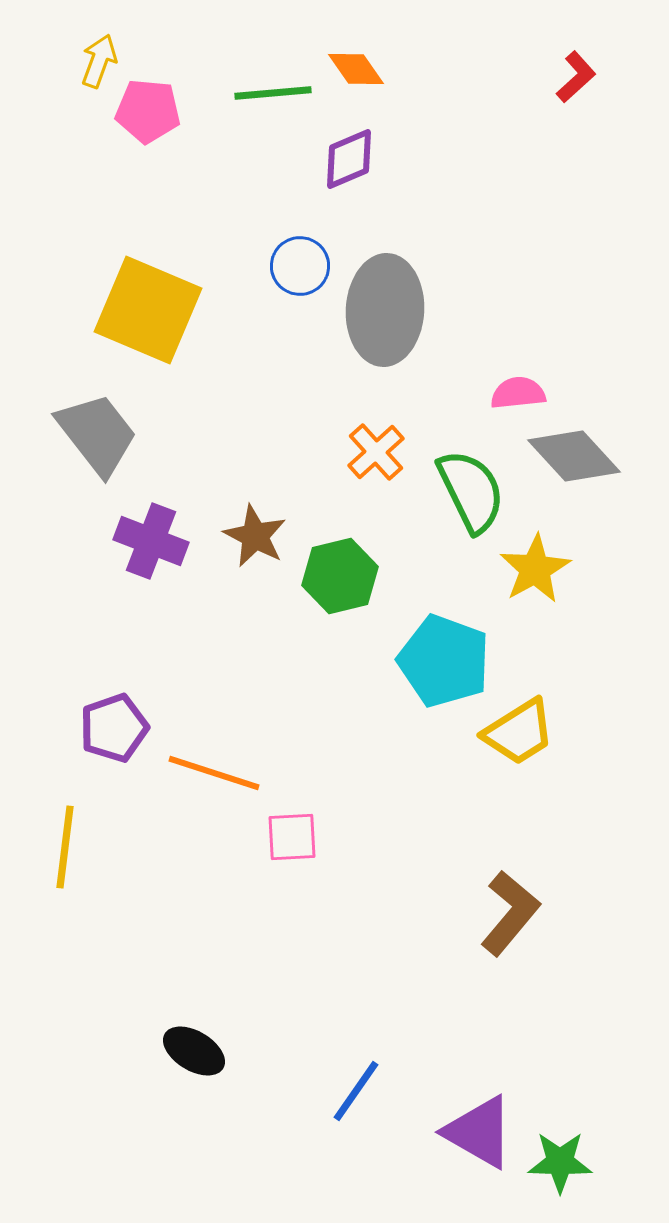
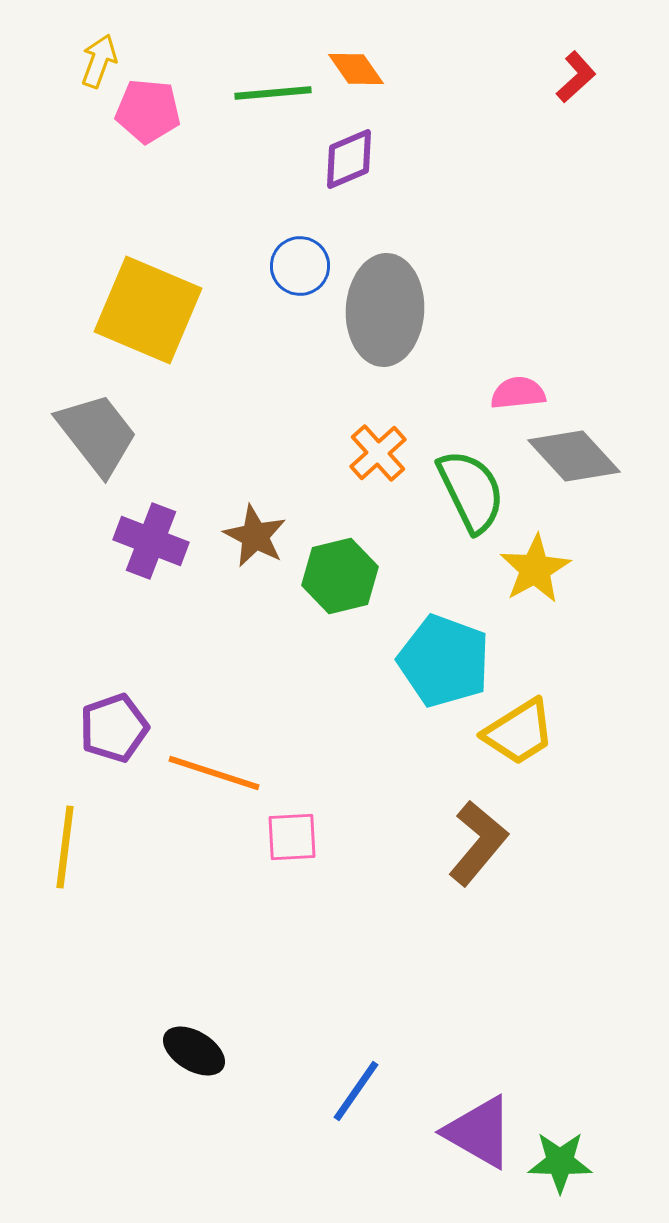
orange cross: moved 2 px right, 1 px down
brown L-shape: moved 32 px left, 70 px up
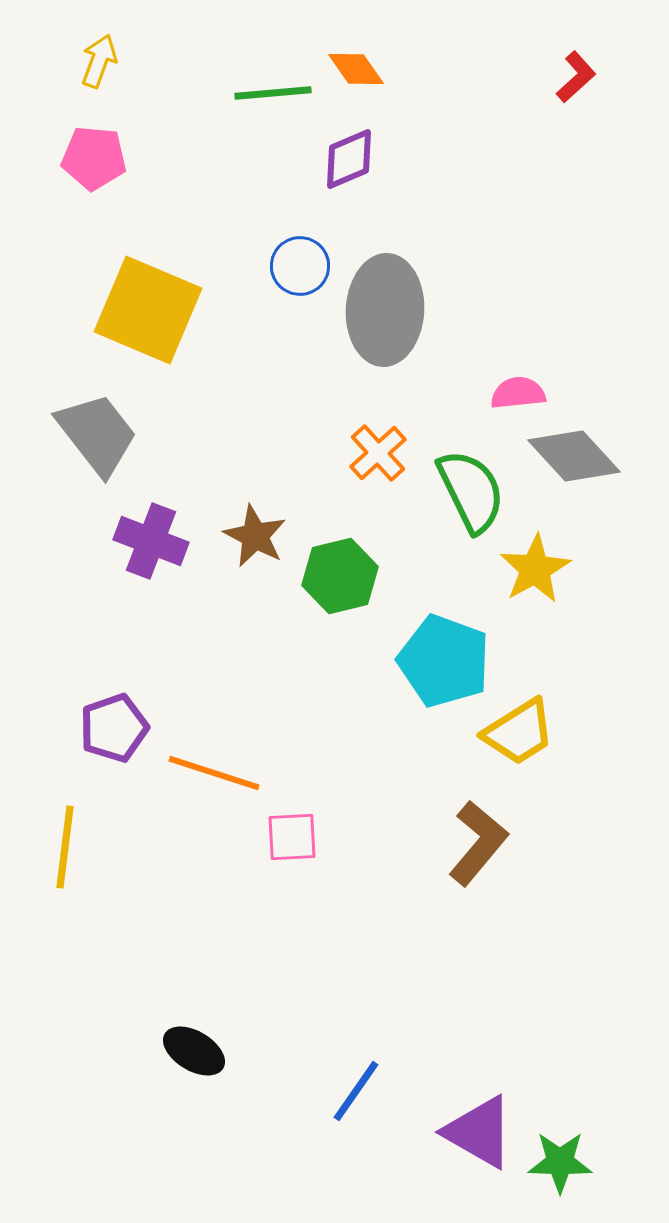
pink pentagon: moved 54 px left, 47 px down
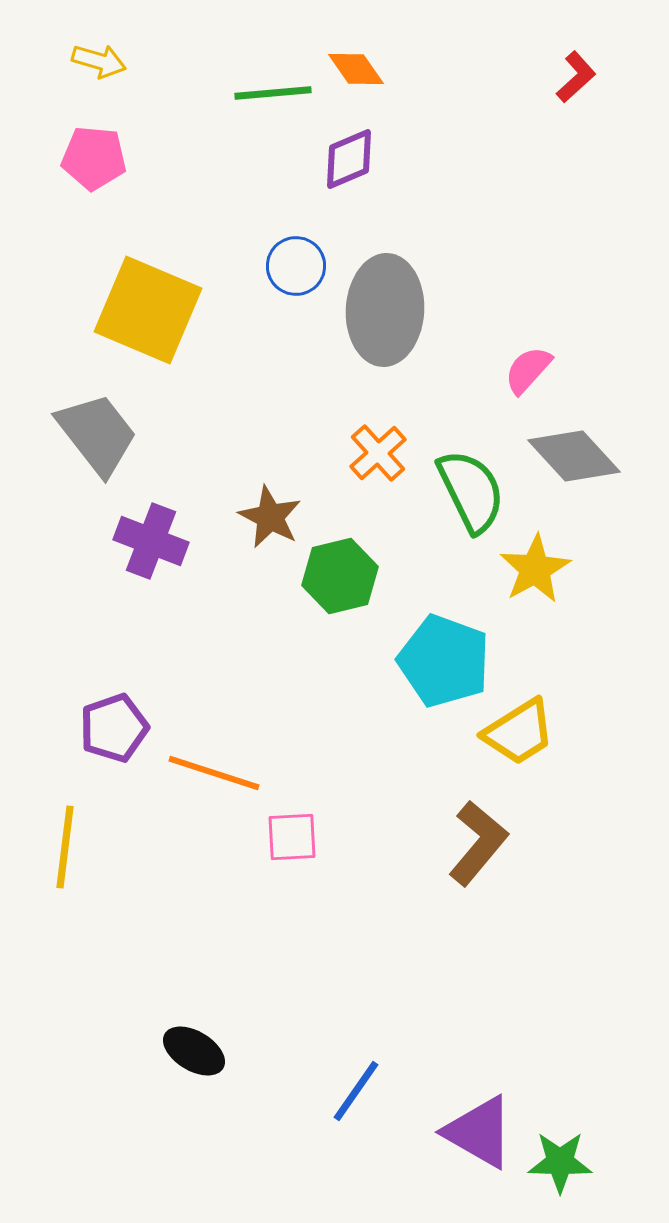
yellow arrow: rotated 86 degrees clockwise
blue circle: moved 4 px left
pink semicircle: moved 10 px right, 23 px up; rotated 42 degrees counterclockwise
brown star: moved 15 px right, 19 px up
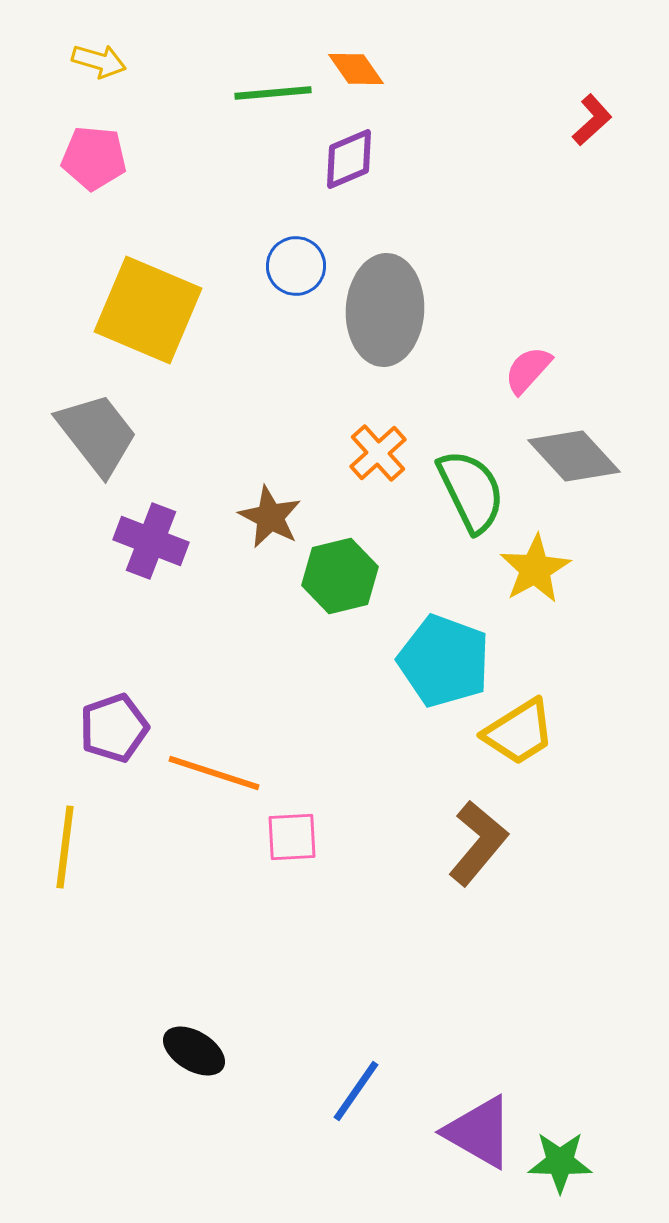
red L-shape: moved 16 px right, 43 px down
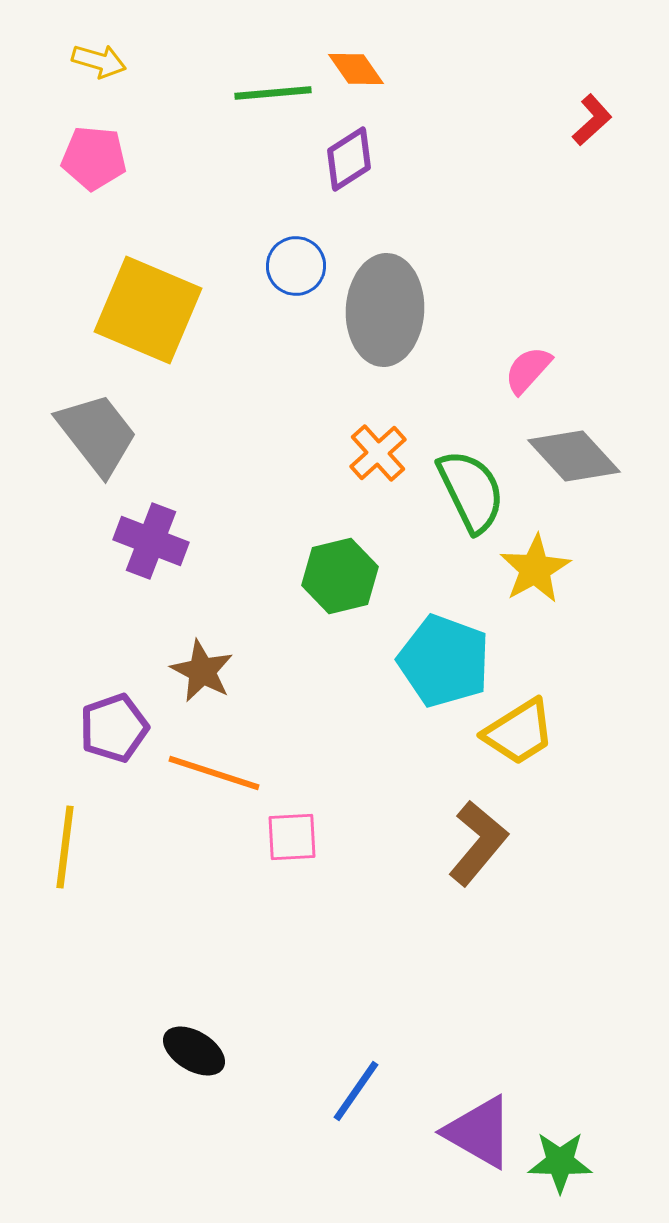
purple diamond: rotated 10 degrees counterclockwise
brown star: moved 68 px left, 154 px down
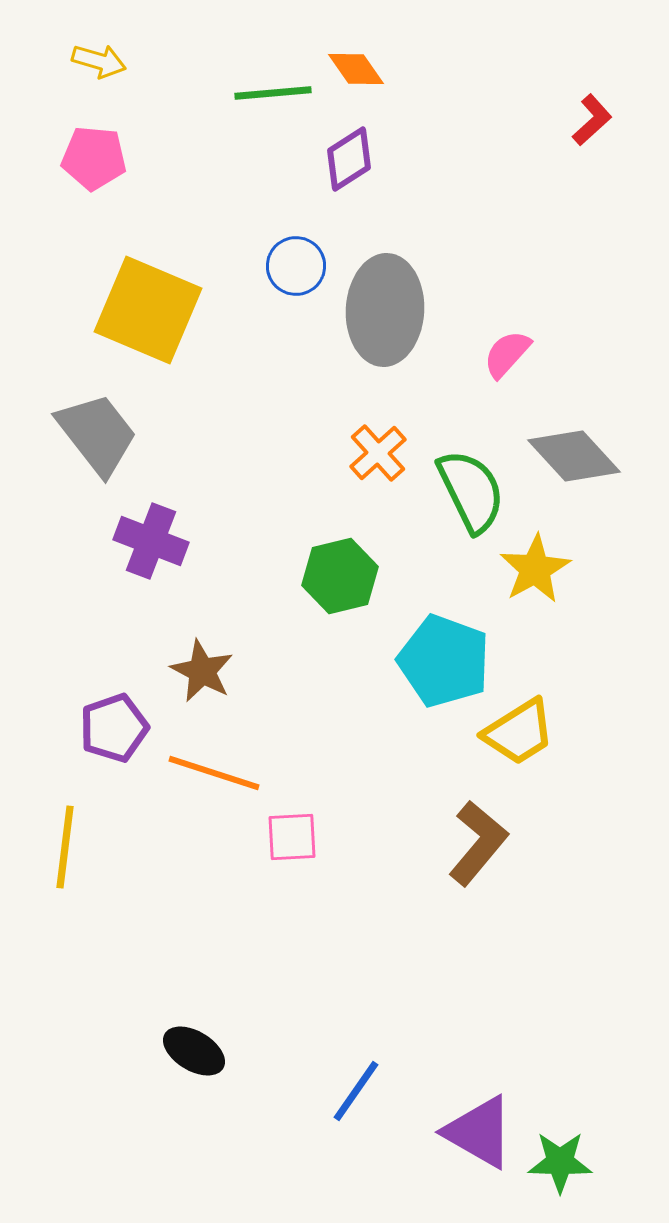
pink semicircle: moved 21 px left, 16 px up
